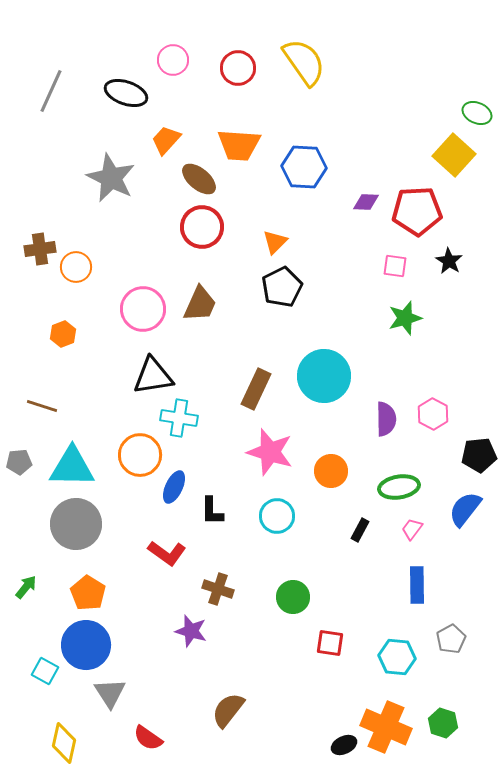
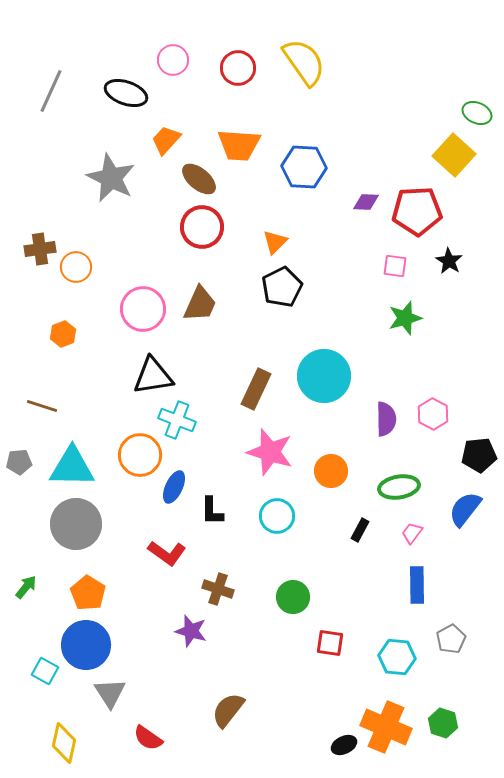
cyan cross at (179, 418): moved 2 px left, 2 px down; rotated 12 degrees clockwise
pink trapezoid at (412, 529): moved 4 px down
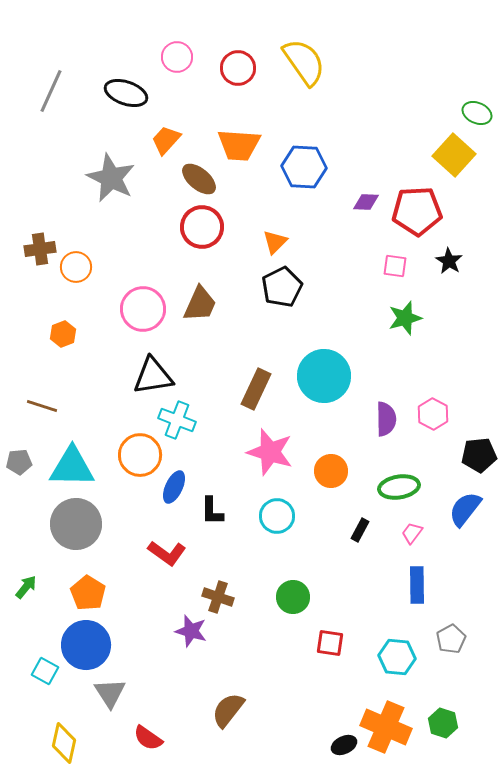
pink circle at (173, 60): moved 4 px right, 3 px up
brown cross at (218, 589): moved 8 px down
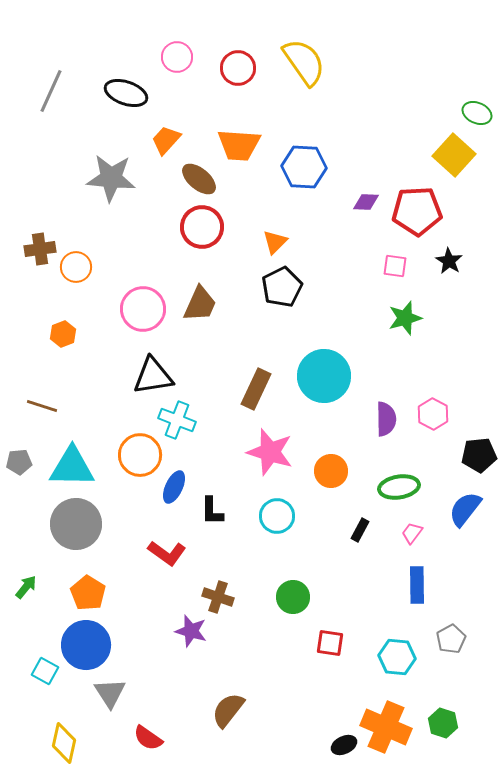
gray star at (111, 178): rotated 21 degrees counterclockwise
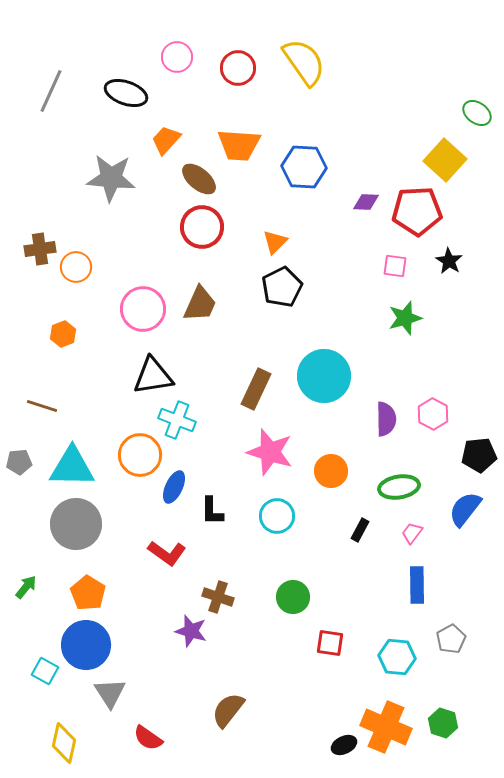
green ellipse at (477, 113): rotated 12 degrees clockwise
yellow square at (454, 155): moved 9 px left, 5 px down
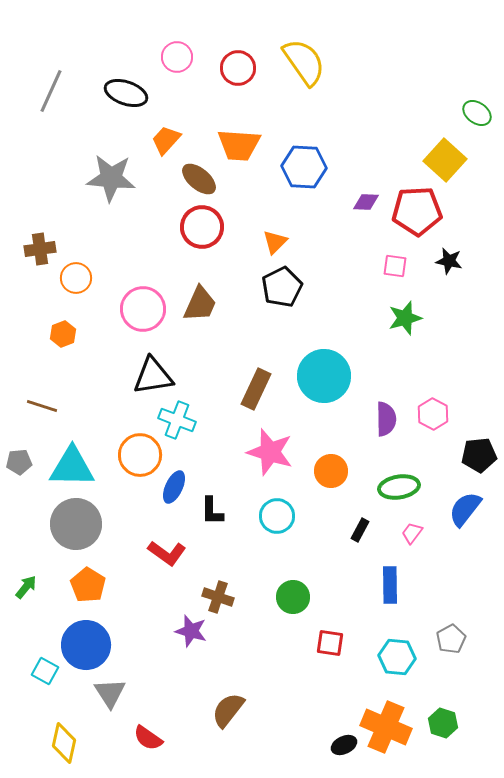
black star at (449, 261): rotated 20 degrees counterclockwise
orange circle at (76, 267): moved 11 px down
blue rectangle at (417, 585): moved 27 px left
orange pentagon at (88, 593): moved 8 px up
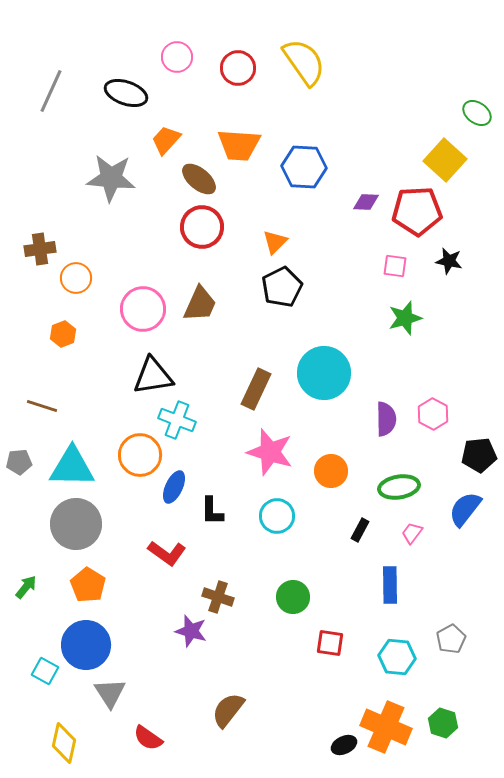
cyan circle at (324, 376): moved 3 px up
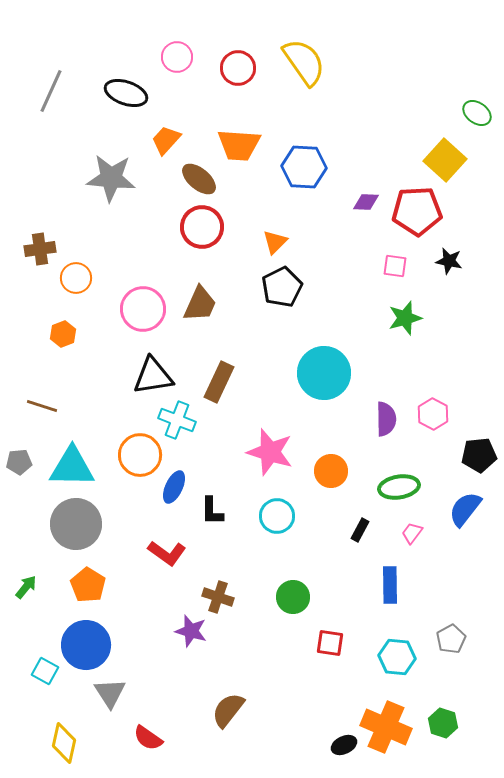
brown rectangle at (256, 389): moved 37 px left, 7 px up
